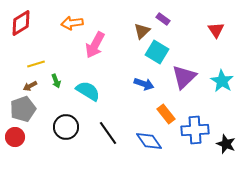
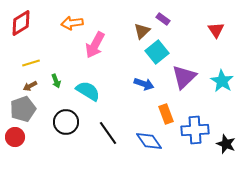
cyan square: rotated 20 degrees clockwise
yellow line: moved 5 px left, 1 px up
orange rectangle: rotated 18 degrees clockwise
black circle: moved 5 px up
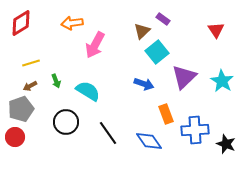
gray pentagon: moved 2 px left
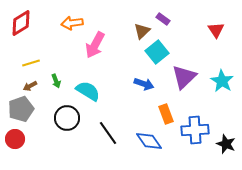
black circle: moved 1 px right, 4 px up
red circle: moved 2 px down
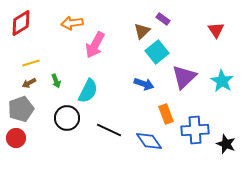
brown arrow: moved 1 px left, 3 px up
cyan semicircle: rotated 85 degrees clockwise
black line: moved 1 px right, 3 px up; rotated 30 degrees counterclockwise
red circle: moved 1 px right, 1 px up
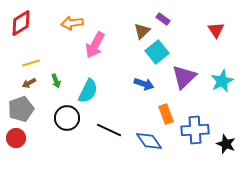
cyan star: rotated 15 degrees clockwise
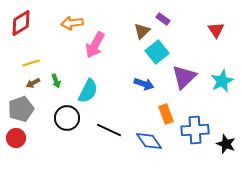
brown arrow: moved 4 px right
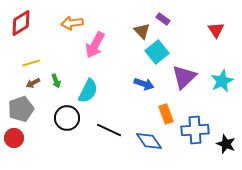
brown triangle: rotated 30 degrees counterclockwise
red circle: moved 2 px left
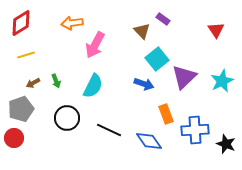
cyan square: moved 7 px down
yellow line: moved 5 px left, 8 px up
cyan semicircle: moved 5 px right, 5 px up
